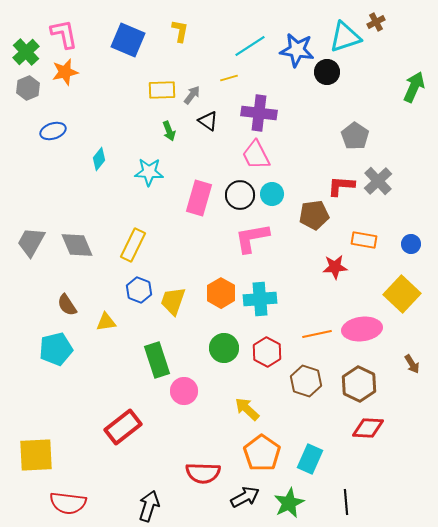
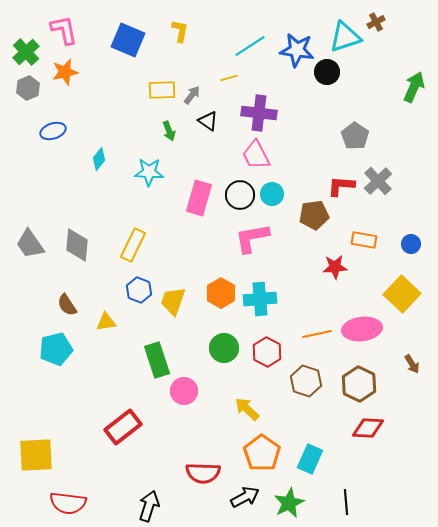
pink L-shape at (64, 34): moved 4 px up
gray trapezoid at (31, 242): moved 1 px left, 2 px down; rotated 64 degrees counterclockwise
gray diamond at (77, 245): rotated 28 degrees clockwise
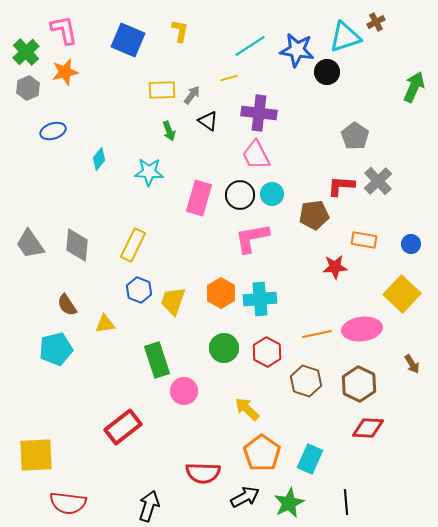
yellow triangle at (106, 322): moved 1 px left, 2 px down
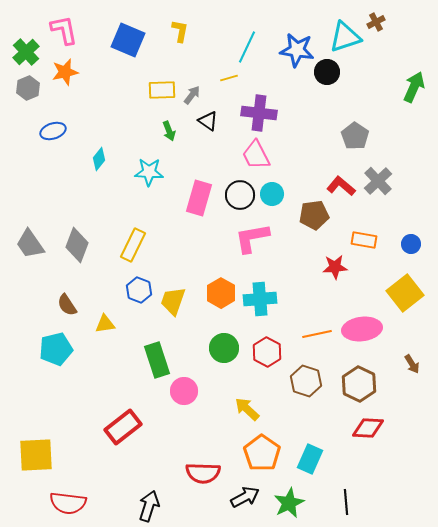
cyan line at (250, 46): moved 3 px left, 1 px down; rotated 32 degrees counterclockwise
red L-shape at (341, 186): rotated 36 degrees clockwise
gray diamond at (77, 245): rotated 16 degrees clockwise
yellow square at (402, 294): moved 3 px right, 1 px up; rotated 9 degrees clockwise
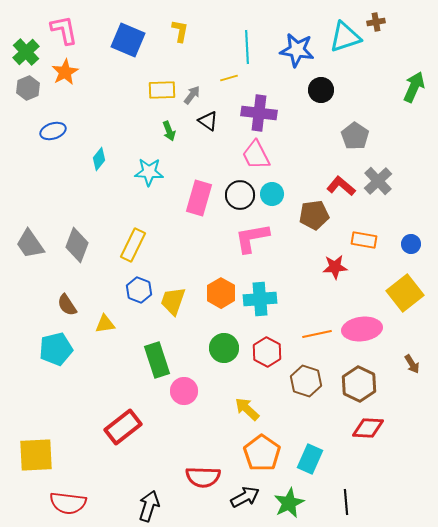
brown cross at (376, 22): rotated 18 degrees clockwise
cyan line at (247, 47): rotated 28 degrees counterclockwise
orange star at (65, 72): rotated 16 degrees counterclockwise
black circle at (327, 72): moved 6 px left, 18 px down
red semicircle at (203, 473): moved 4 px down
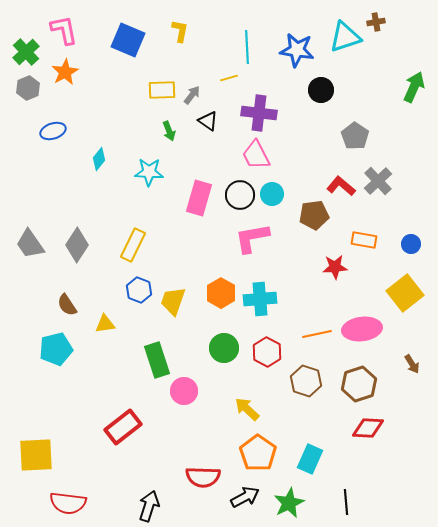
gray diamond at (77, 245): rotated 12 degrees clockwise
brown hexagon at (359, 384): rotated 16 degrees clockwise
orange pentagon at (262, 453): moved 4 px left
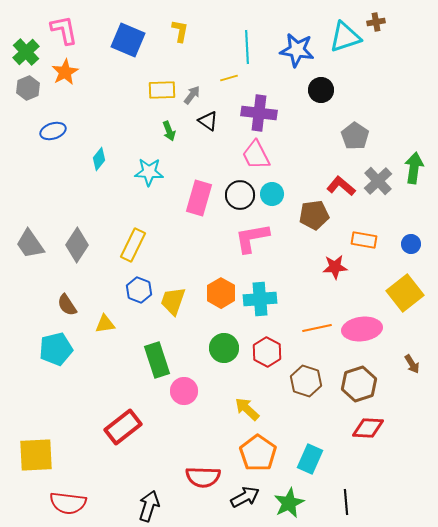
green arrow at (414, 87): moved 81 px down; rotated 16 degrees counterclockwise
orange line at (317, 334): moved 6 px up
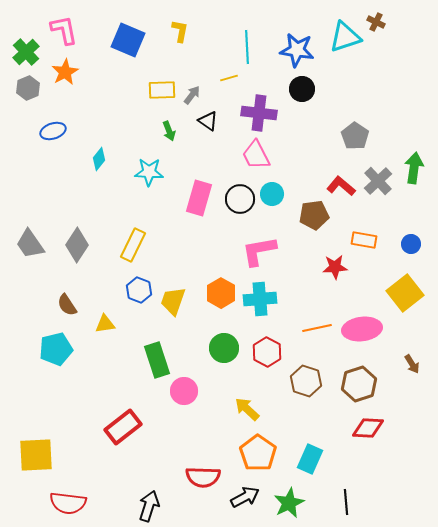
brown cross at (376, 22): rotated 36 degrees clockwise
black circle at (321, 90): moved 19 px left, 1 px up
black circle at (240, 195): moved 4 px down
pink L-shape at (252, 238): moved 7 px right, 13 px down
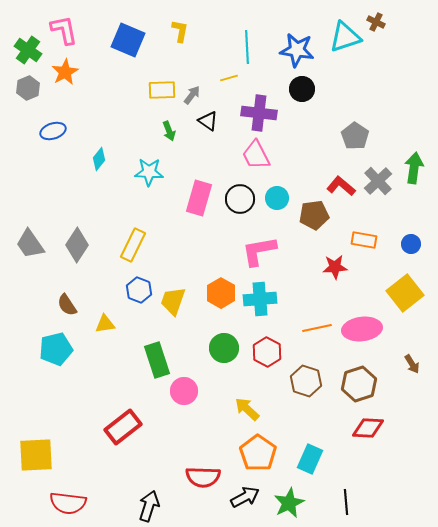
green cross at (26, 52): moved 2 px right, 2 px up; rotated 12 degrees counterclockwise
cyan circle at (272, 194): moved 5 px right, 4 px down
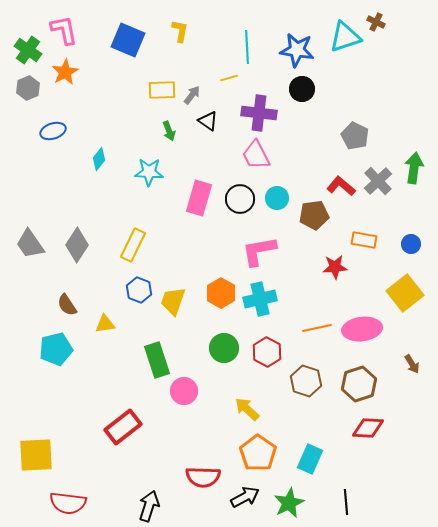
gray pentagon at (355, 136): rotated 8 degrees counterclockwise
cyan cross at (260, 299): rotated 8 degrees counterclockwise
